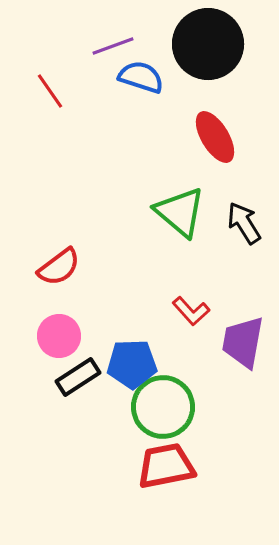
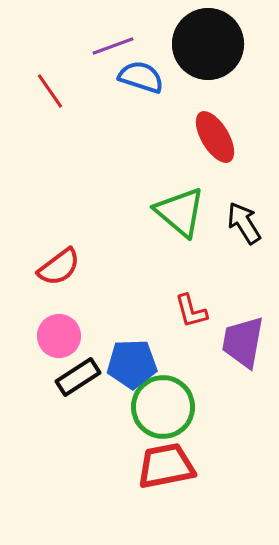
red L-shape: rotated 27 degrees clockwise
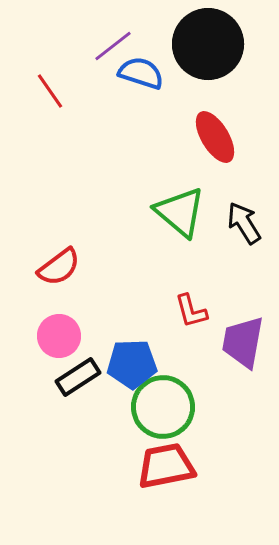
purple line: rotated 18 degrees counterclockwise
blue semicircle: moved 4 px up
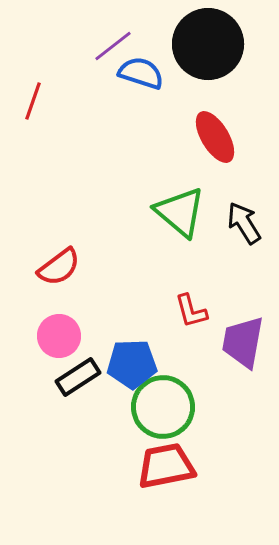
red line: moved 17 px left, 10 px down; rotated 54 degrees clockwise
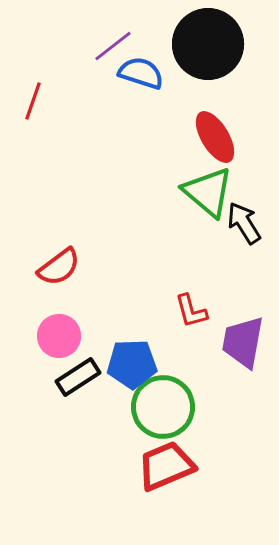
green triangle: moved 28 px right, 20 px up
red trapezoid: rotated 12 degrees counterclockwise
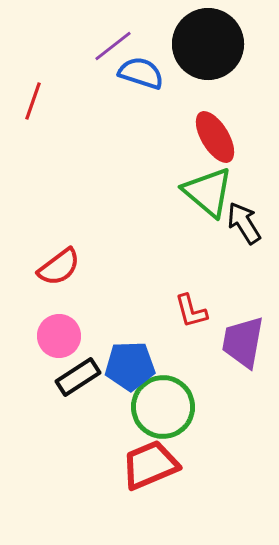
blue pentagon: moved 2 px left, 2 px down
red trapezoid: moved 16 px left, 1 px up
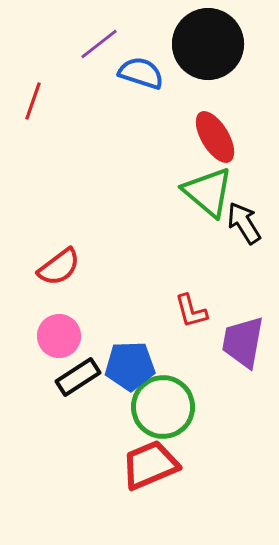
purple line: moved 14 px left, 2 px up
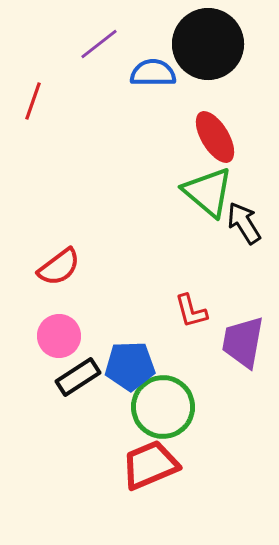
blue semicircle: moved 12 px right; rotated 18 degrees counterclockwise
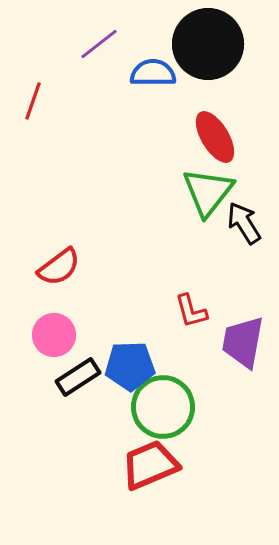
green triangle: rotated 28 degrees clockwise
pink circle: moved 5 px left, 1 px up
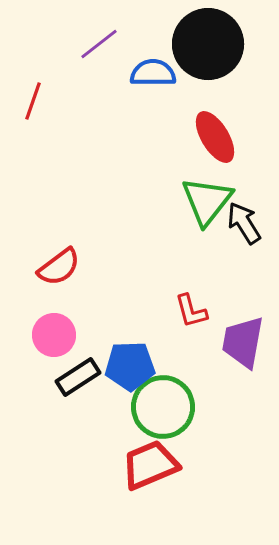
green triangle: moved 1 px left, 9 px down
